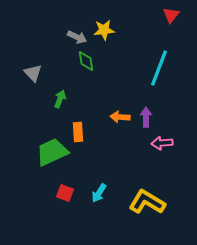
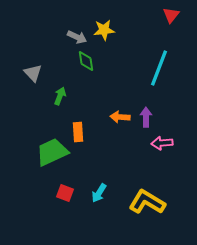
green arrow: moved 3 px up
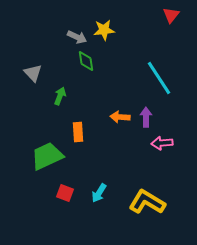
cyan line: moved 10 px down; rotated 54 degrees counterclockwise
green trapezoid: moved 5 px left, 4 px down
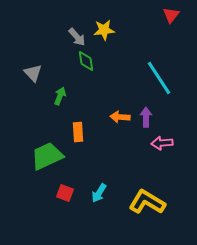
gray arrow: rotated 24 degrees clockwise
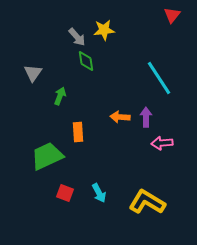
red triangle: moved 1 px right
gray triangle: rotated 18 degrees clockwise
cyan arrow: rotated 60 degrees counterclockwise
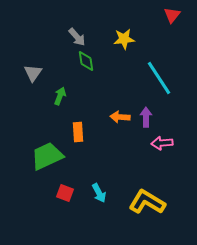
yellow star: moved 20 px right, 9 px down
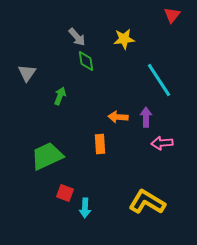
gray triangle: moved 6 px left
cyan line: moved 2 px down
orange arrow: moved 2 px left
orange rectangle: moved 22 px right, 12 px down
cyan arrow: moved 14 px left, 15 px down; rotated 30 degrees clockwise
